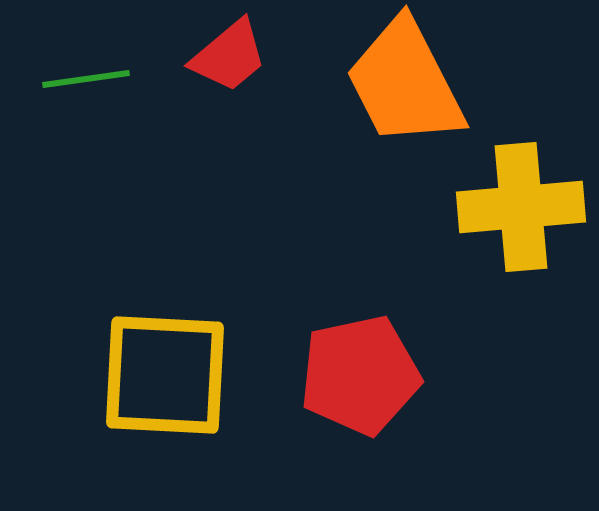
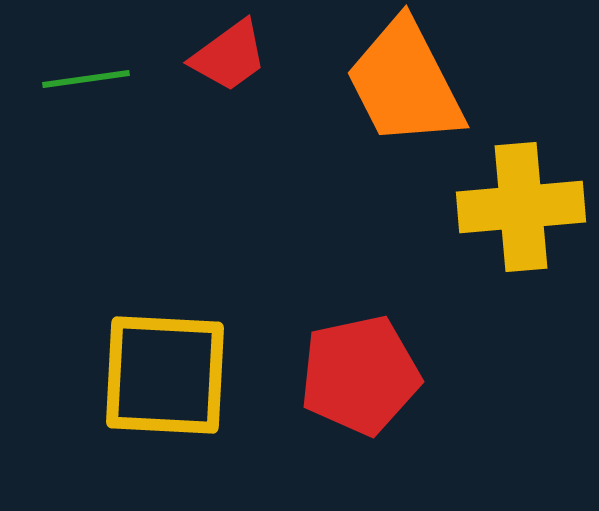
red trapezoid: rotated 4 degrees clockwise
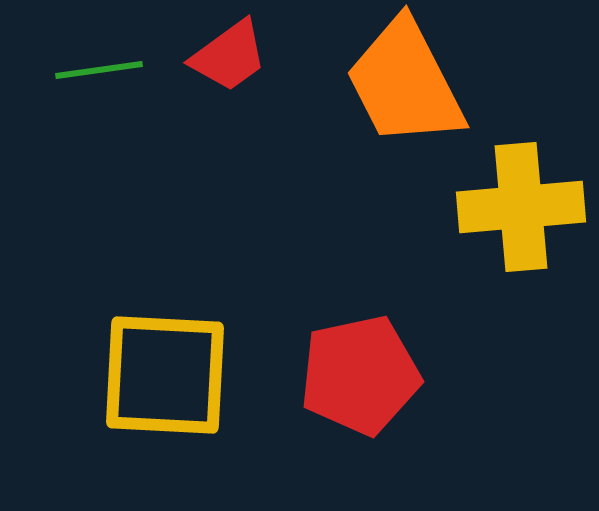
green line: moved 13 px right, 9 px up
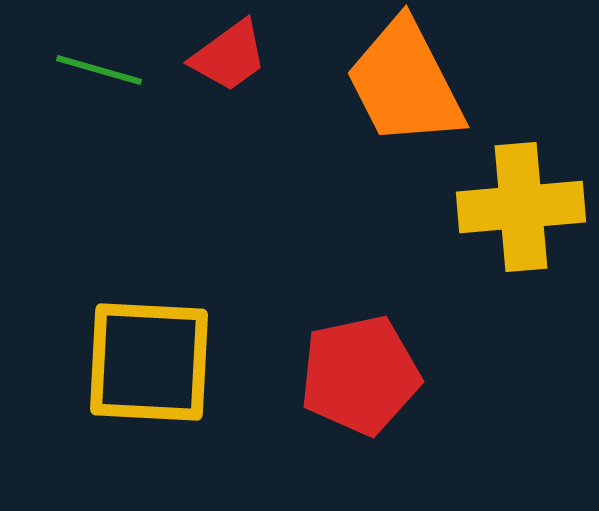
green line: rotated 24 degrees clockwise
yellow square: moved 16 px left, 13 px up
